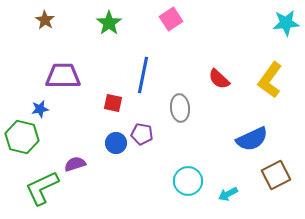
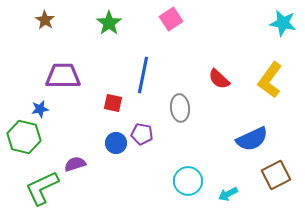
cyan star: moved 3 px left; rotated 16 degrees clockwise
green hexagon: moved 2 px right
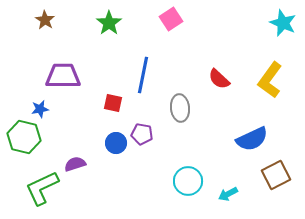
cyan star: rotated 12 degrees clockwise
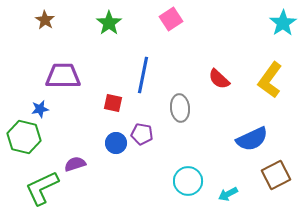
cyan star: rotated 16 degrees clockwise
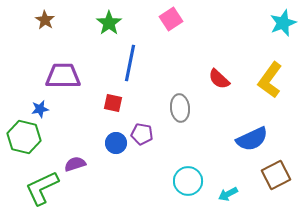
cyan star: rotated 12 degrees clockwise
blue line: moved 13 px left, 12 px up
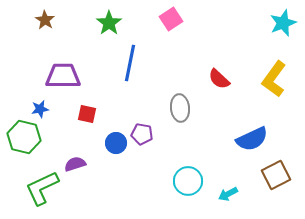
yellow L-shape: moved 4 px right, 1 px up
red square: moved 26 px left, 11 px down
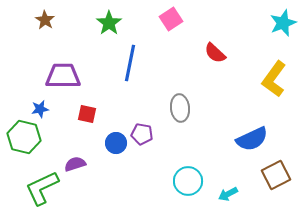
red semicircle: moved 4 px left, 26 px up
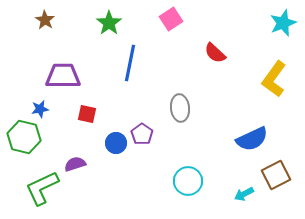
purple pentagon: rotated 25 degrees clockwise
cyan arrow: moved 16 px right
